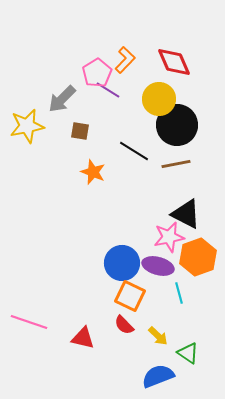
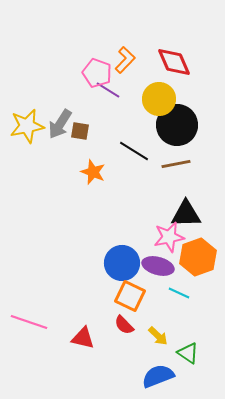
pink pentagon: rotated 20 degrees counterclockwise
gray arrow: moved 2 px left, 25 px down; rotated 12 degrees counterclockwise
black triangle: rotated 28 degrees counterclockwise
cyan line: rotated 50 degrees counterclockwise
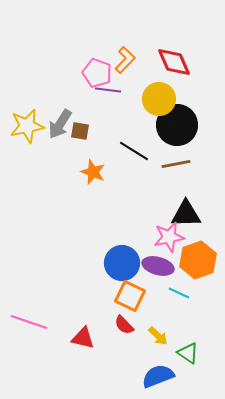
purple line: rotated 25 degrees counterclockwise
orange hexagon: moved 3 px down
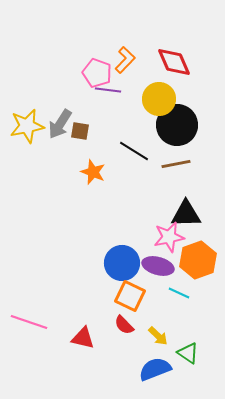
blue semicircle: moved 3 px left, 7 px up
